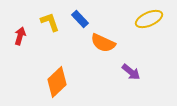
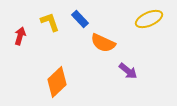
purple arrow: moved 3 px left, 1 px up
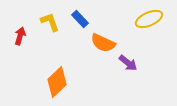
purple arrow: moved 8 px up
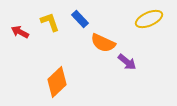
red arrow: moved 4 px up; rotated 78 degrees counterclockwise
purple arrow: moved 1 px left, 1 px up
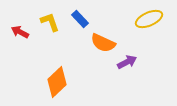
purple arrow: rotated 66 degrees counterclockwise
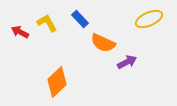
yellow L-shape: moved 3 px left, 1 px down; rotated 10 degrees counterclockwise
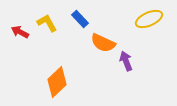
purple arrow: moved 1 px left, 1 px up; rotated 84 degrees counterclockwise
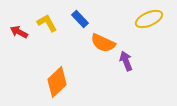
red arrow: moved 1 px left
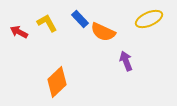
orange semicircle: moved 11 px up
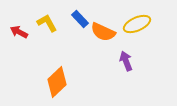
yellow ellipse: moved 12 px left, 5 px down
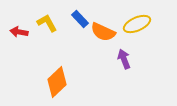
red arrow: rotated 18 degrees counterclockwise
purple arrow: moved 2 px left, 2 px up
